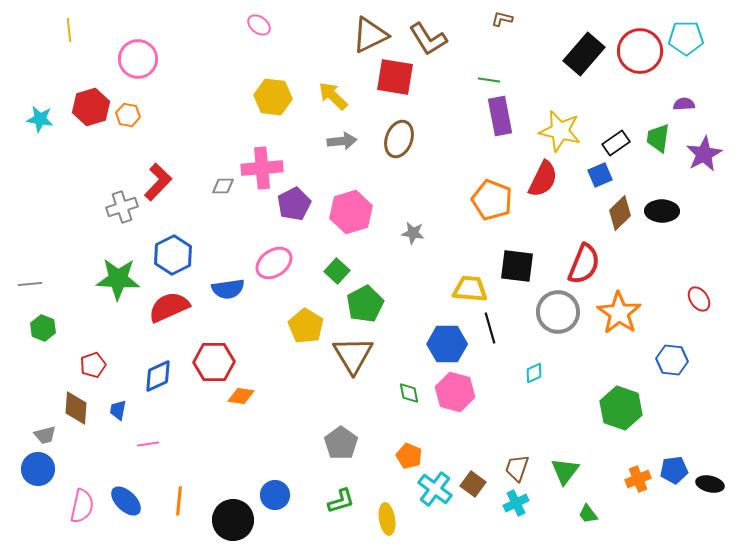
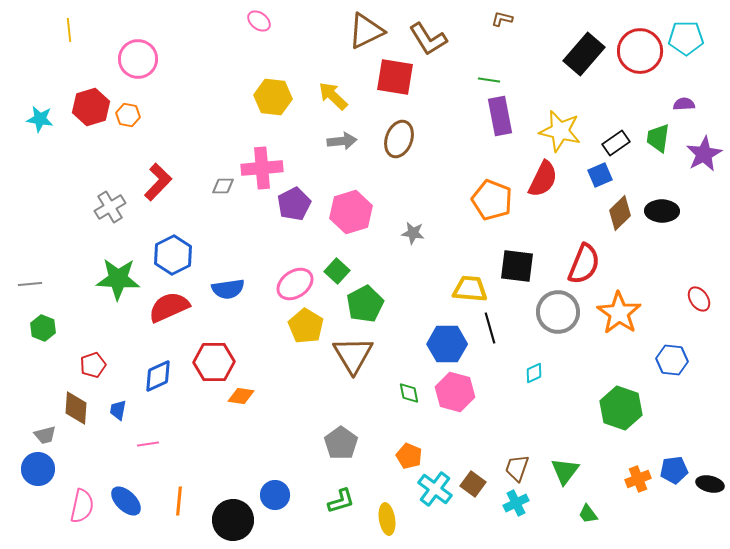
pink ellipse at (259, 25): moved 4 px up
brown triangle at (370, 35): moved 4 px left, 4 px up
gray cross at (122, 207): moved 12 px left; rotated 12 degrees counterclockwise
pink ellipse at (274, 263): moved 21 px right, 21 px down
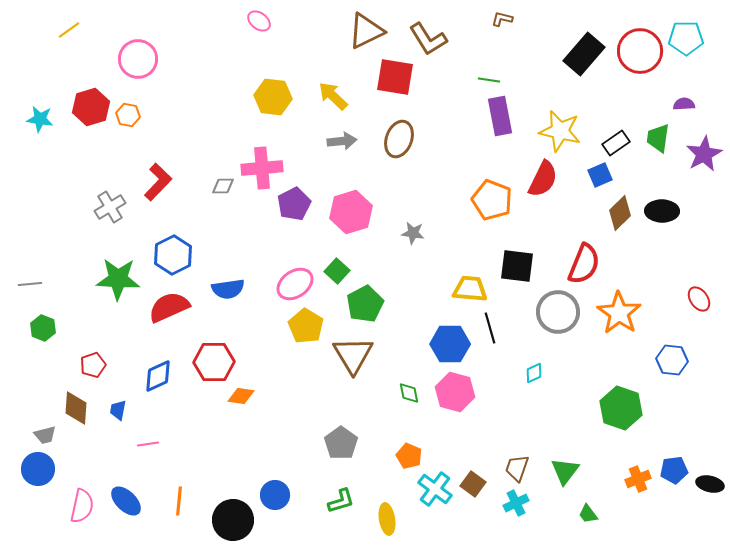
yellow line at (69, 30): rotated 60 degrees clockwise
blue hexagon at (447, 344): moved 3 px right
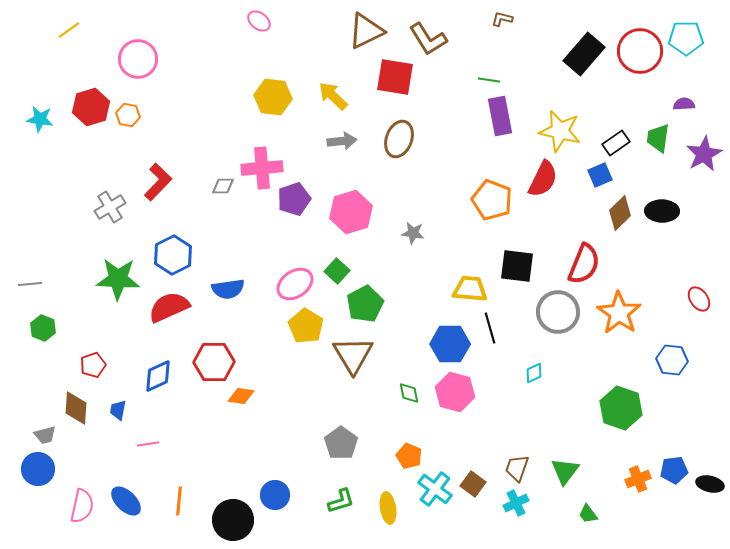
purple pentagon at (294, 204): moved 5 px up; rotated 8 degrees clockwise
yellow ellipse at (387, 519): moved 1 px right, 11 px up
